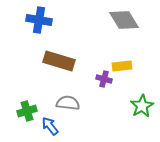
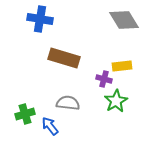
blue cross: moved 1 px right, 1 px up
brown rectangle: moved 5 px right, 3 px up
green star: moved 26 px left, 5 px up
green cross: moved 2 px left, 3 px down
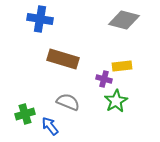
gray diamond: rotated 44 degrees counterclockwise
brown rectangle: moved 1 px left, 1 px down
gray semicircle: moved 1 px up; rotated 15 degrees clockwise
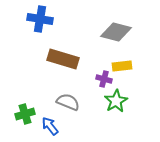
gray diamond: moved 8 px left, 12 px down
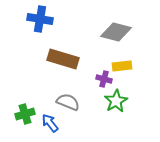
blue arrow: moved 3 px up
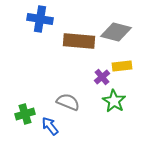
brown rectangle: moved 16 px right, 18 px up; rotated 12 degrees counterclockwise
purple cross: moved 2 px left, 2 px up; rotated 35 degrees clockwise
green star: moved 2 px left; rotated 10 degrees counterclockwise
blue arrow: moved 3 px down
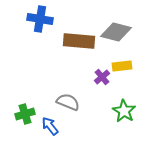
green star: moved 10 px right, 10 px down
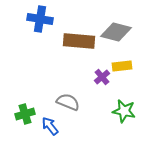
green star: rotated 20 degrees counterclockwise
